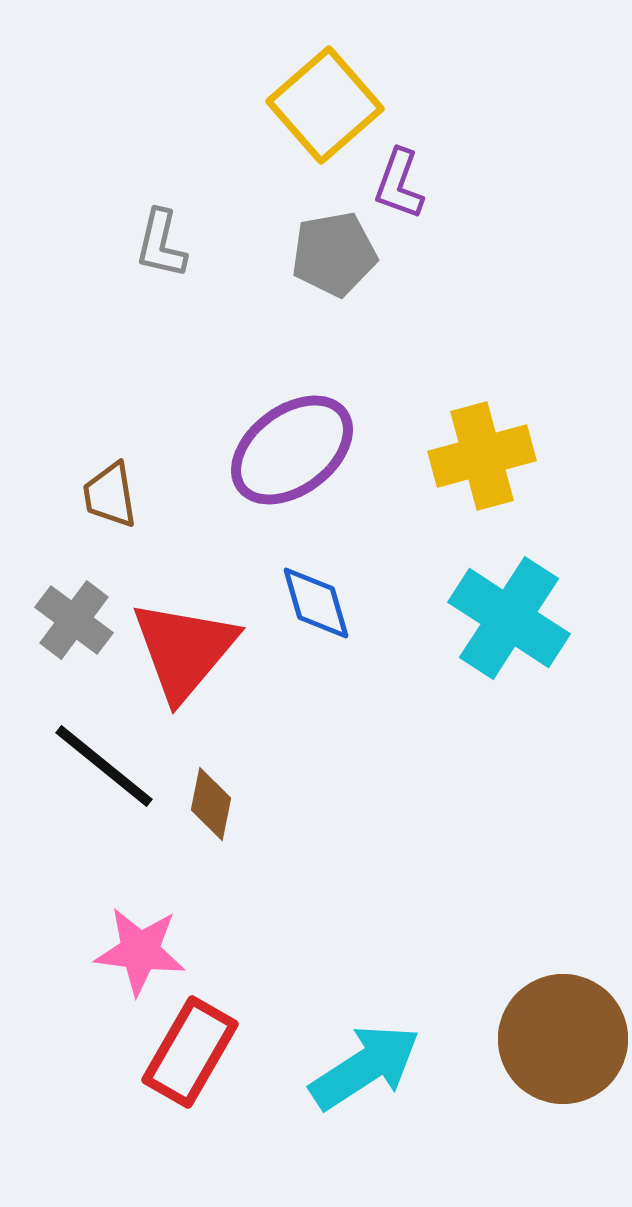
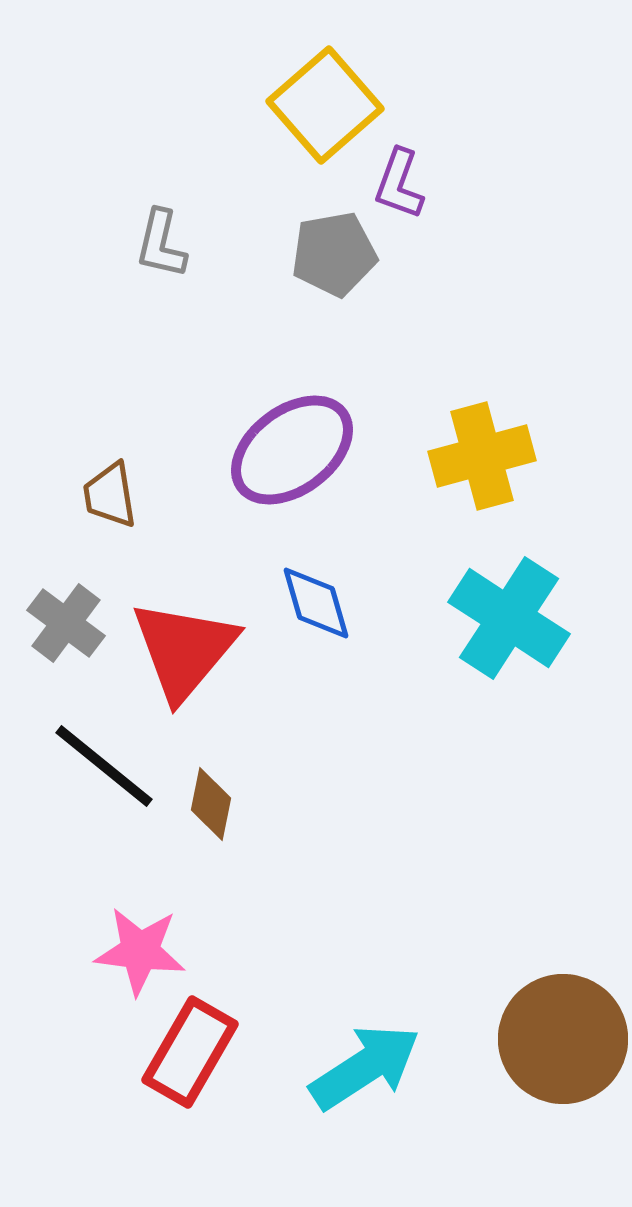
gray cross: moved 8 px left, 3 px down
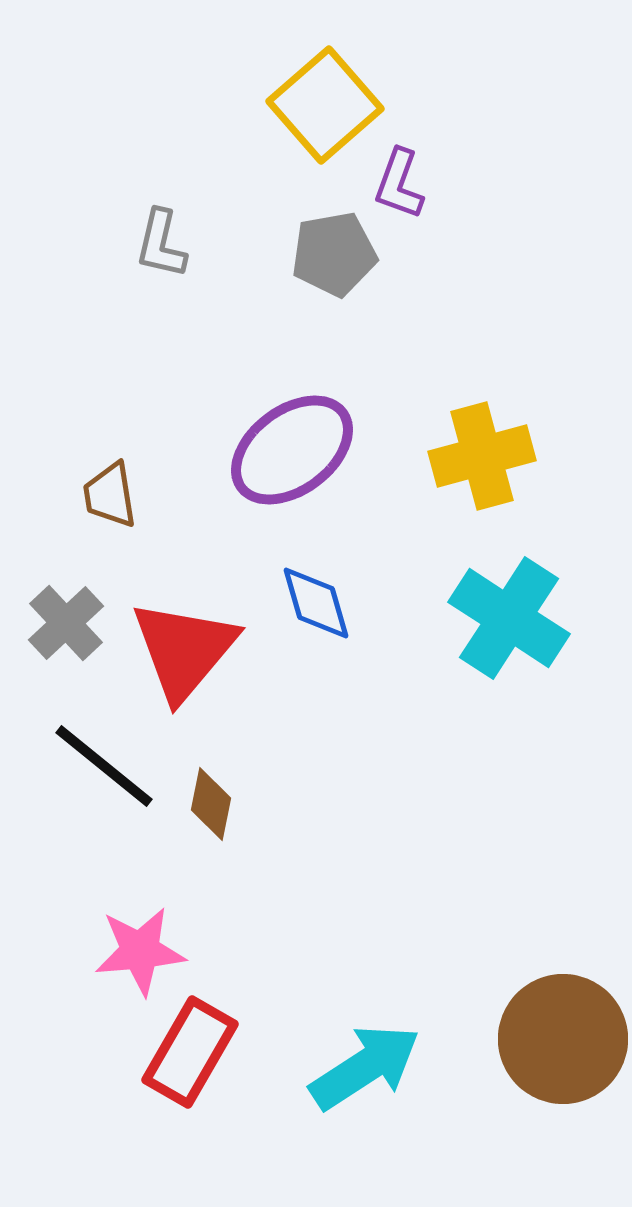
gray cross: rotated 10 degrees clockwise
pink star: rotated 12 degrees counterclockwise
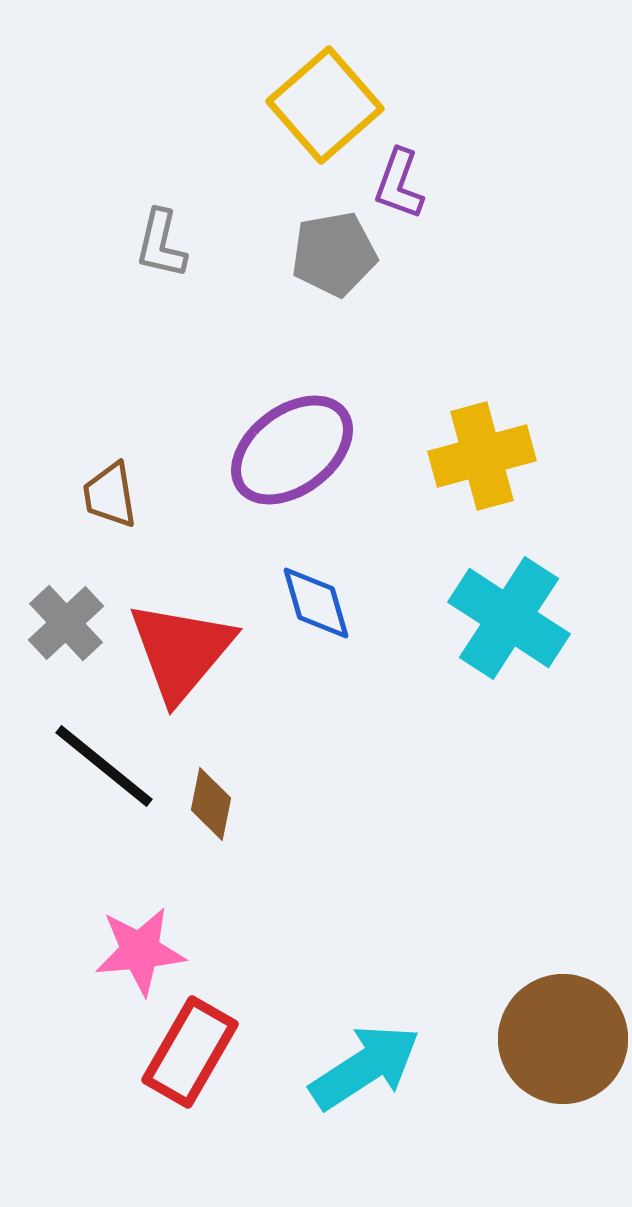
red triangle: moved 3 px left, 1 px down
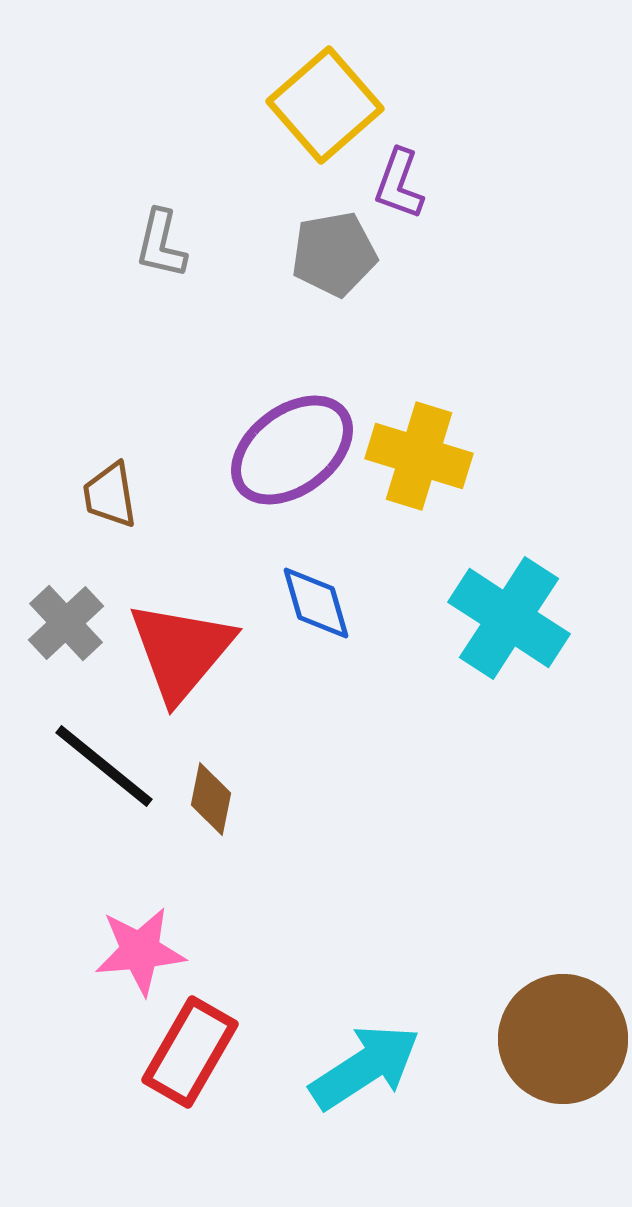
yellow cross: moved 63 px left; rotated 32 degrees clockwise
brown diamond: moved 5 px up
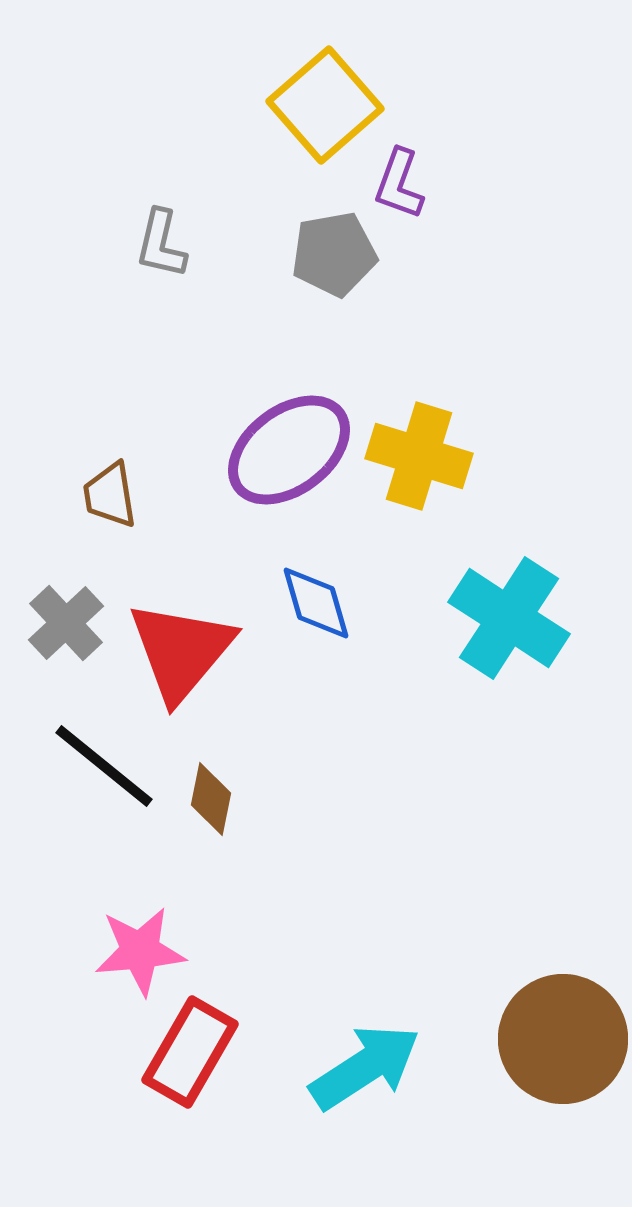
purple ellipse: moved 3 px left
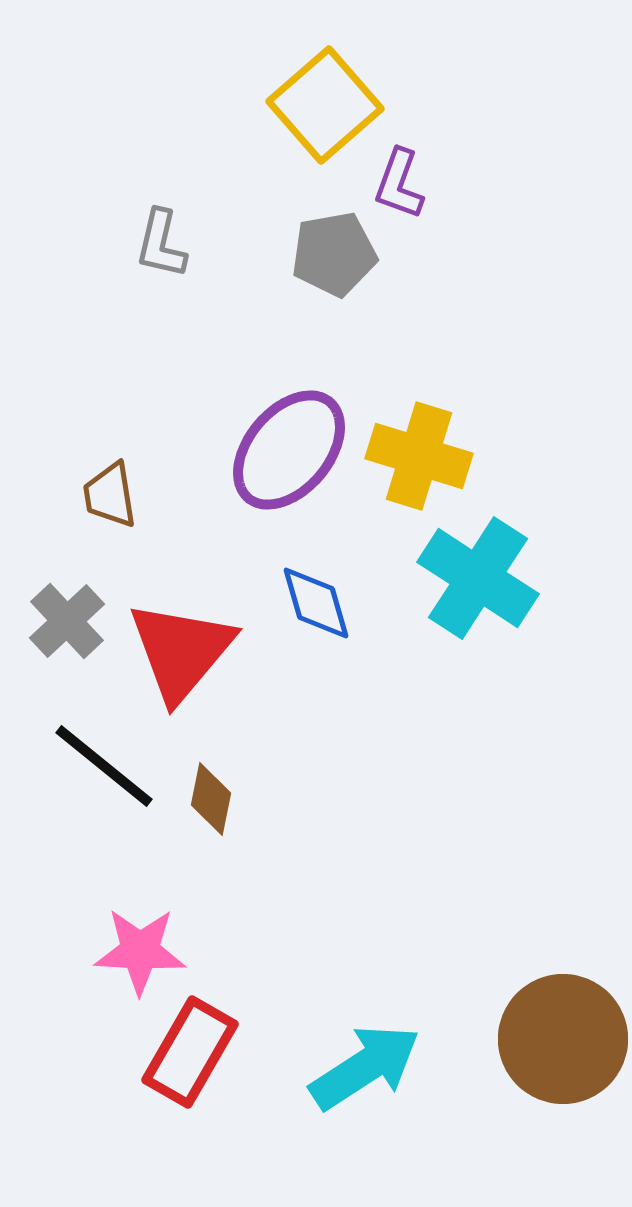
purple ellipse: rotated 13 degrees counterclockwise
cyan cross: moved 31 px left, 40 px up
gray cross: moved 1 px right, 2 px up
pink star: rotated 8 degrees clockwise
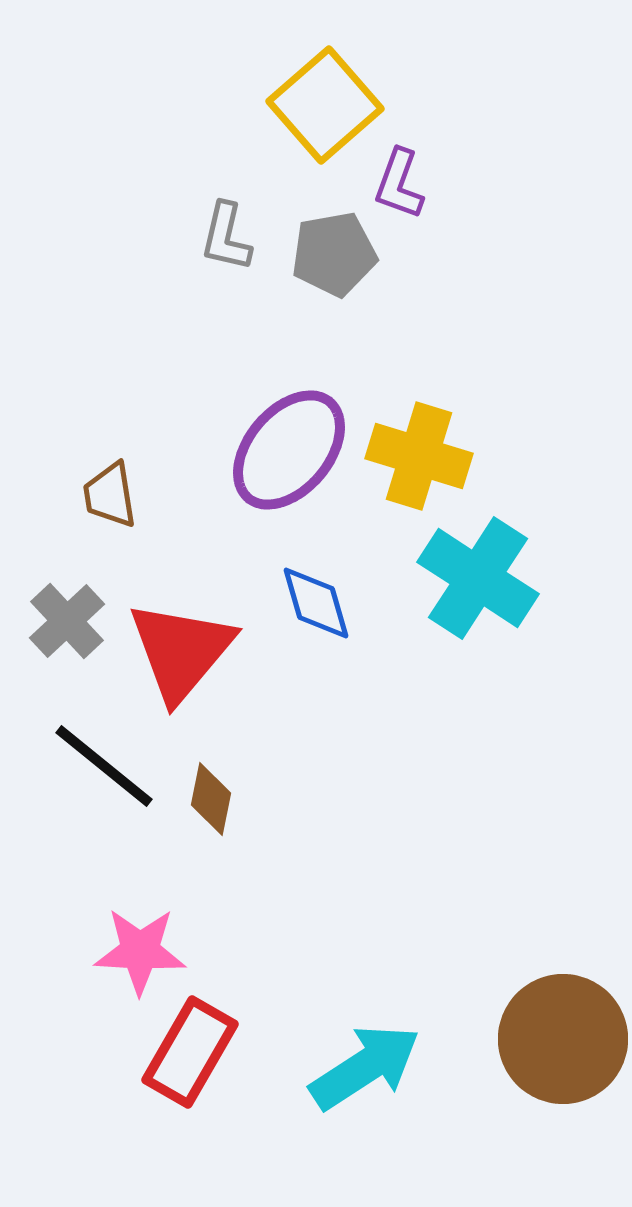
gray L-shape: moved 65 px right, 7 px up
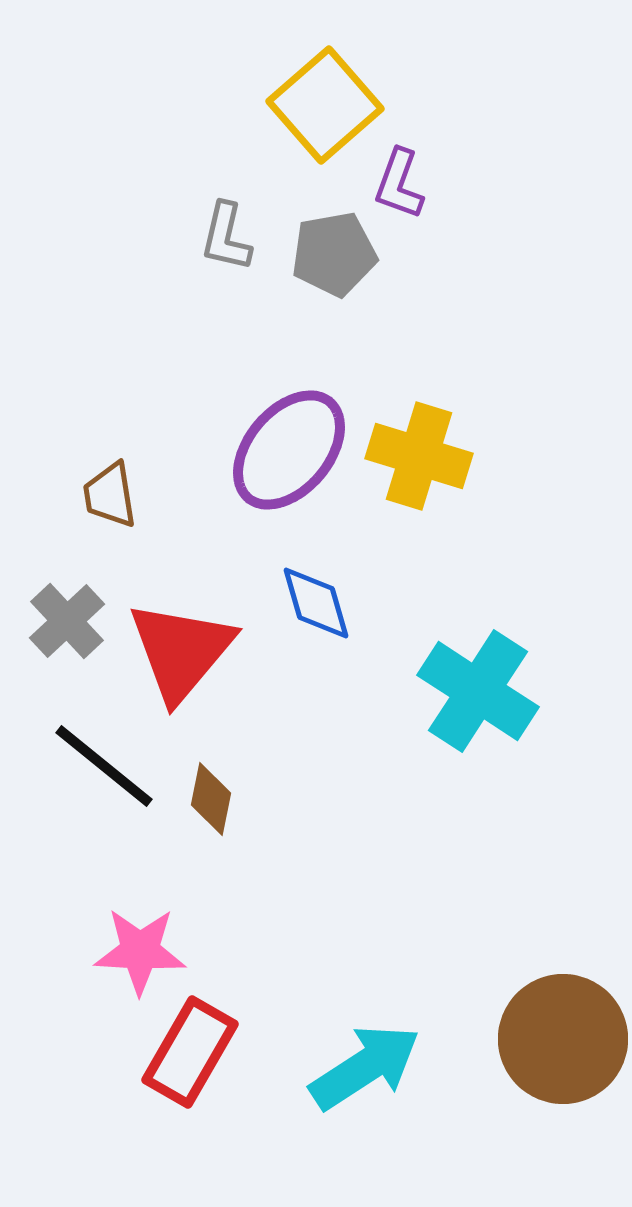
cyan cross: moved 113 px down
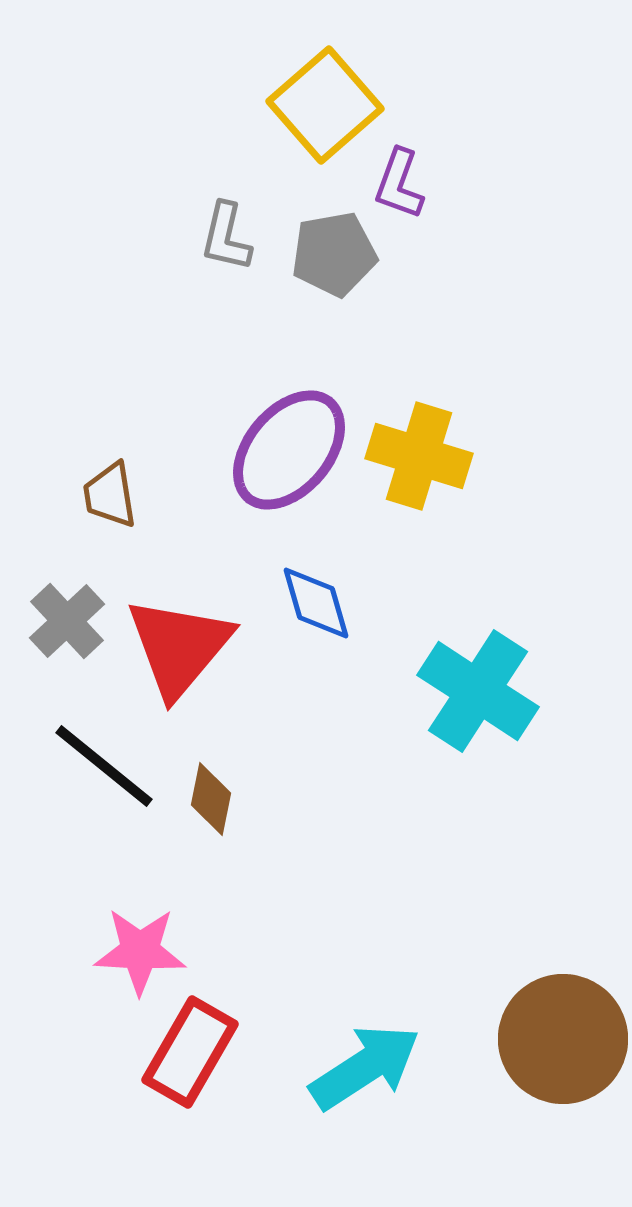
red triangle: moved 2 px left, 4 px up
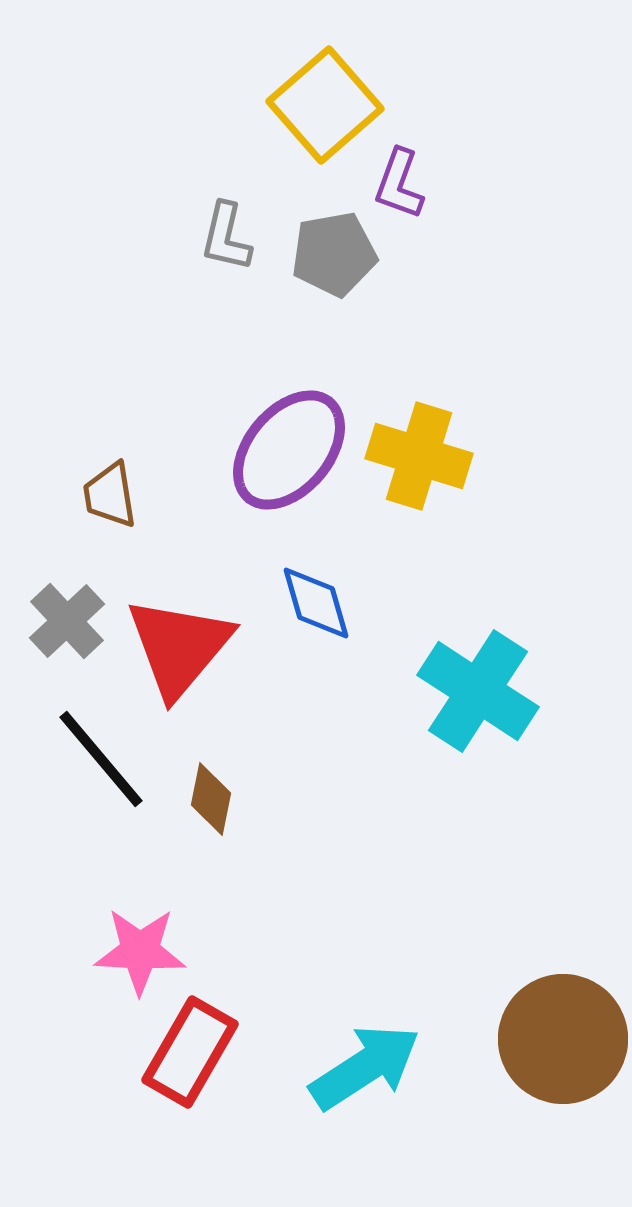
black line: moved 3 px left, 7 px up; rotated 11 degrees clockwise
